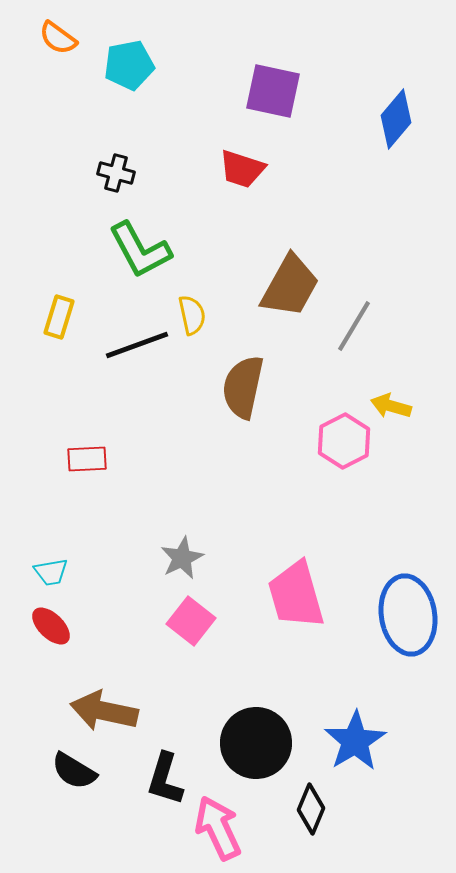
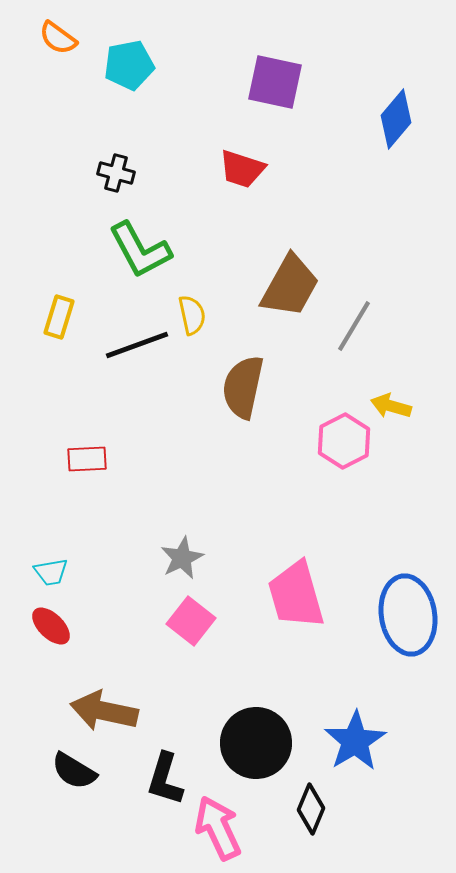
purple square: moved 2 px right, 9 px up
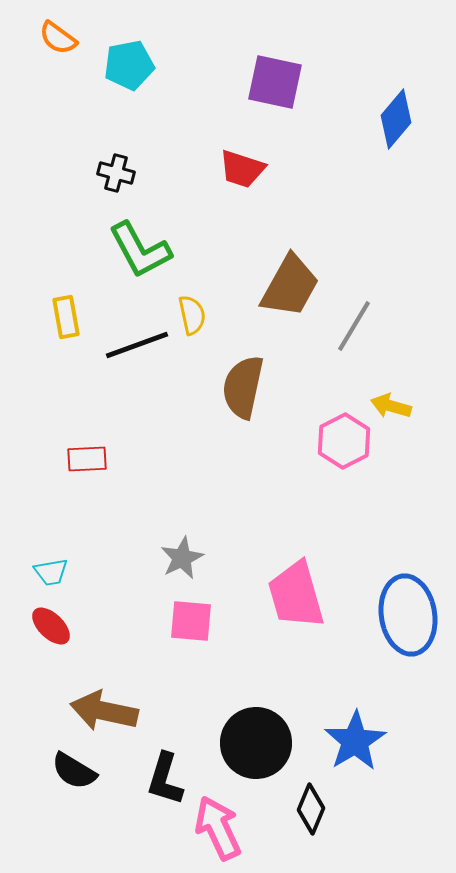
yellow rectangle: moved 7 px right; rotated 27 degrees counterclockwise
pink square: rotated 33 degrees counterclockwise
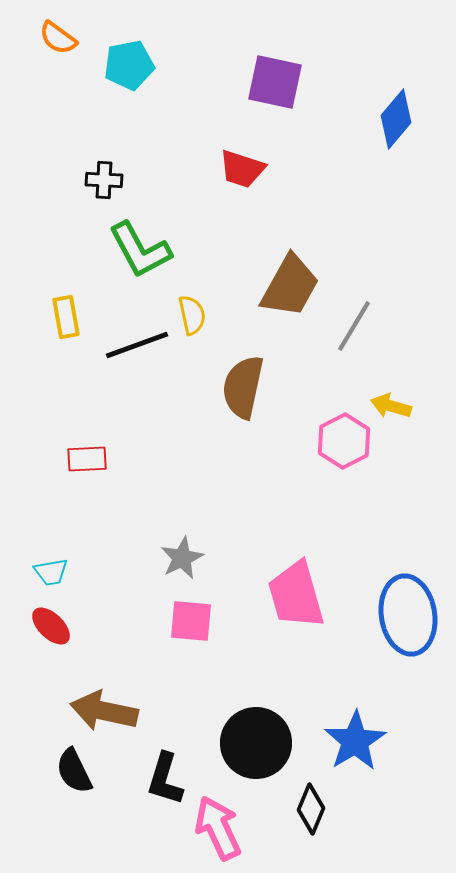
black cross: moved 12 px left, 7 px down; rotated 12 degrees counterclockwise
black semicircle: rotated 33 degrees clockwise
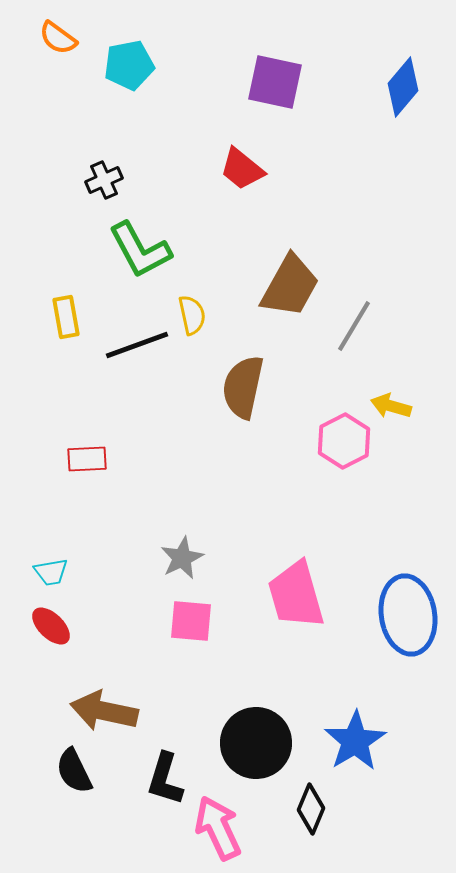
blue diamond: moved 7 px right, 32 px up
red trapezoid: rotated 21 degrees clockwise
black cross: rotated 27 degrees counterclockwise
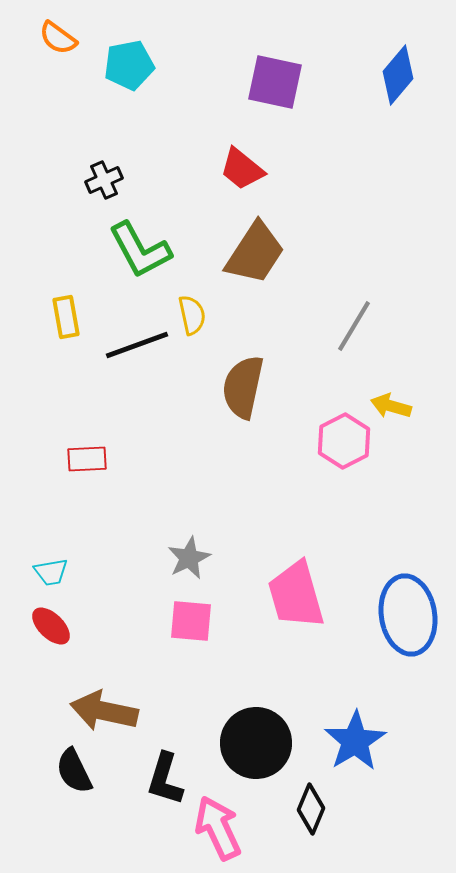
blue diamond: moved 5 px left, 12 px up
brown trapezoid: moved 35 px left, 33 px up; rotated 4 degrees clockwise
gray star: moved 7 px right
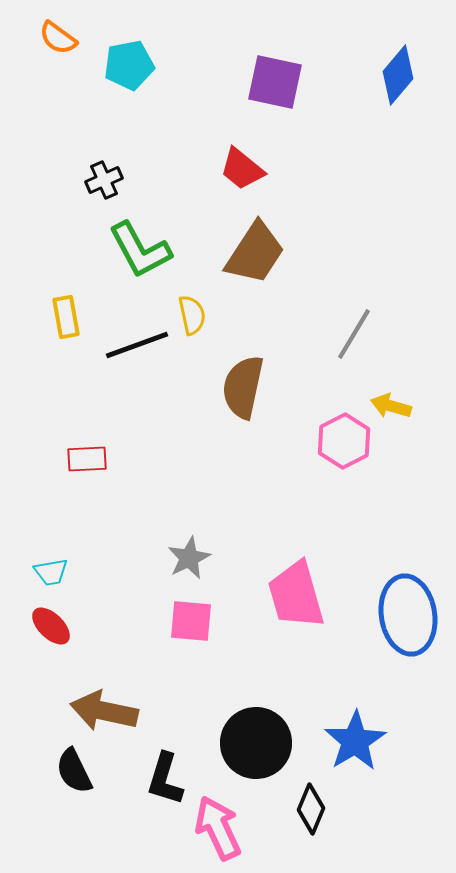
gray line: moved 8 px down
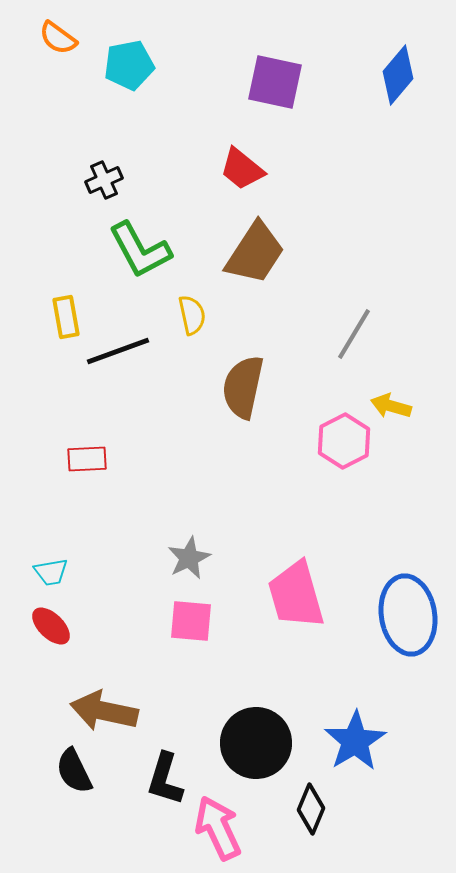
black line: moved 19 px left, 6 px down
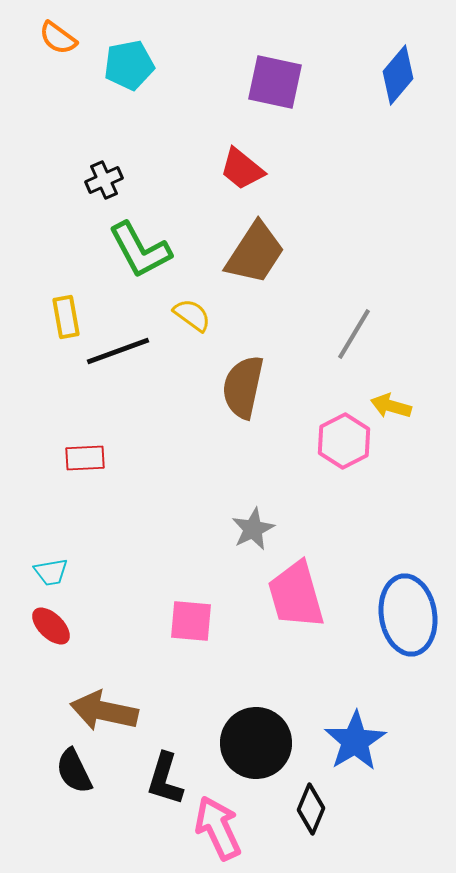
yellow semicircle: rotated 42 degrees counterclockwise
red rectangle: moved 2 px left, 1 px up
gray star: moved 64 px right, 29 px up
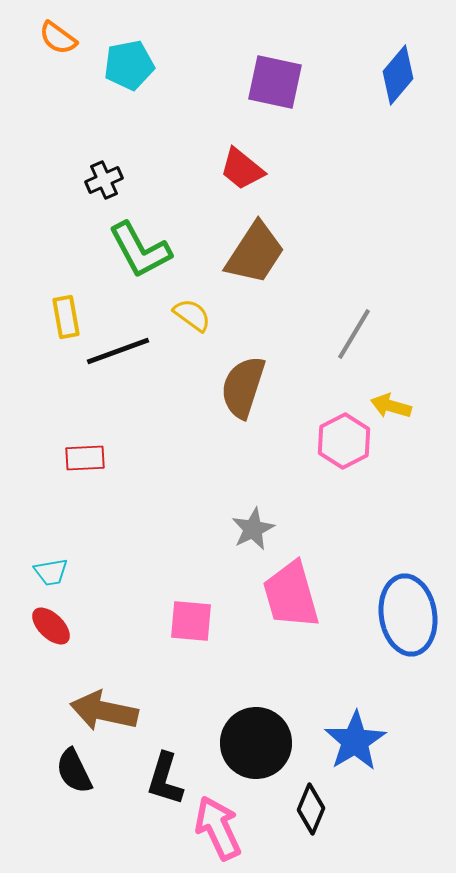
brown semicircle: rotated 6 degrees clockwise
pink trapezoid: moved 5 px left
